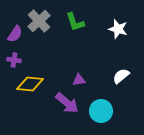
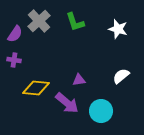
yellow diamond: moved 6 px right, 4 px down
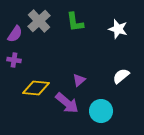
green L-shape: rotated 10 degrees clockwise
purple triangle: rotated 32 degrees counterclockwise
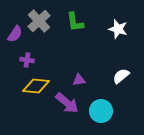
purple cross: moved 13 px right
purple triangle: rotated 32 degrees clockwise
yellow diamond: moved 2 px up
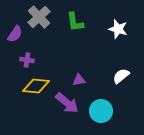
gray cross: moved 4 px up
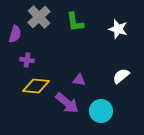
purple semicircle: rotated 18 degrees counterclockwise
purple triangle: rotated 16 degrees clockwise
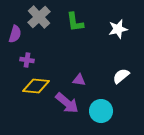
white star: rotated 30 degrees counterclockwise
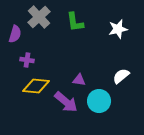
purple arrow: moved 1 px left, 1 px up
cyan circle: moved 2 px left, 10 px up
